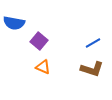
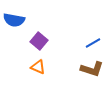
blue semicircle: moved 3 px up
orange triangle: moved 5 px left
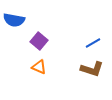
orange triangle: moved 1 px right
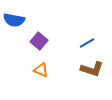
blue line: moved 6 px left
orange triangle: moved 2 px right, 3 px down
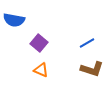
purple square: moved 2 px down
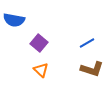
orange triangle: rotated 21 degrees clockwise
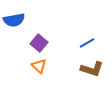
blue semicircle: rotated 20 degrees counterclockwise
orange triangle: moved 2 px left, 4 px up
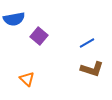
blue semicircle: moved 1 px up
purple square: moved 7 px up
orange triangle: moved 12 px left, 13 px down
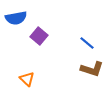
blue semicircle: moved 2 px right, 1 px up
blue line: rotated 70 degrees clockwise
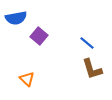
brown L-shape: rotated 55 degrees clockwise
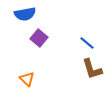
blue semicircle: moved 9 px right, 4 px up
purple square: moved 2 px down
